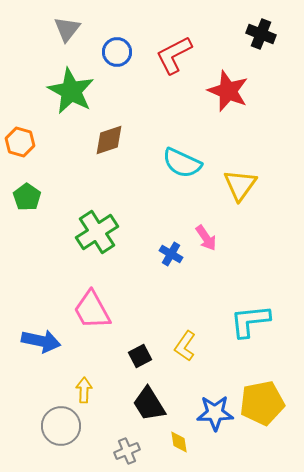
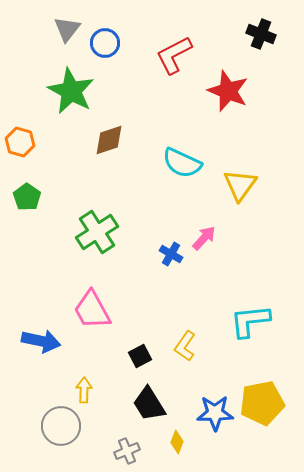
blue circle: moved 12 px left, 9 px up
pink arrow: moved 2 px left; rotated 104 degrees counterclockwise
yellow diamond: moved 2 px left; rotated 30 degrees clockwise
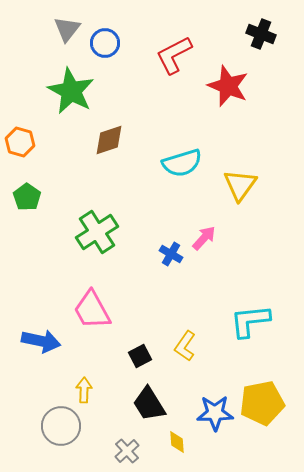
red star: moved 5 px up
cyan semicircle: rotated 42 degrees counterclockwise
yellow diamond: rotated 25 degrees counterclockwise
gray cross: rotated 20 degrees counterclockwise
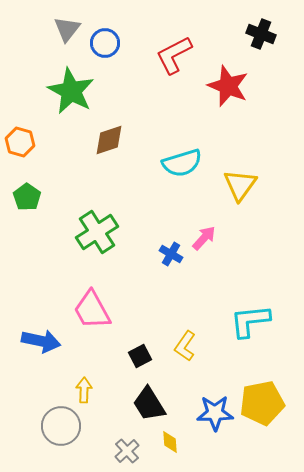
yellow diamond: moved 7 px left
